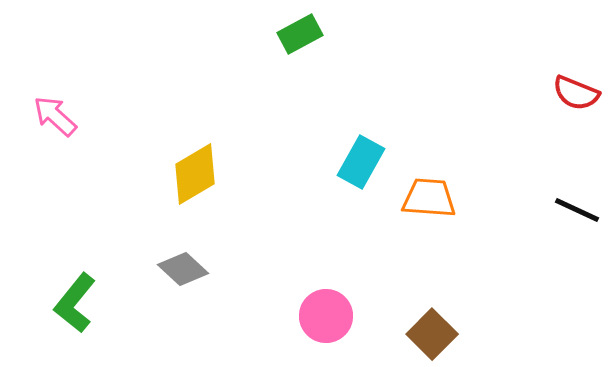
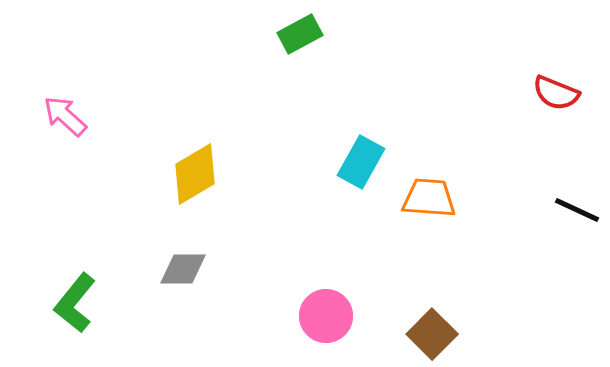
red semicircle: moved 20 px left
pink arrow: moved 10 px right
gray diamond: rotated 42 degrees counterclockwise
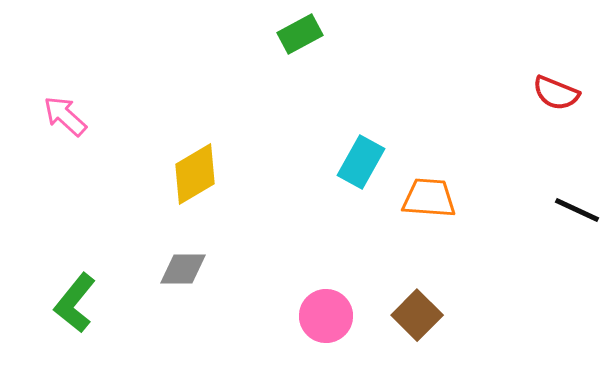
brown square: moved 15 px left, 19 px up
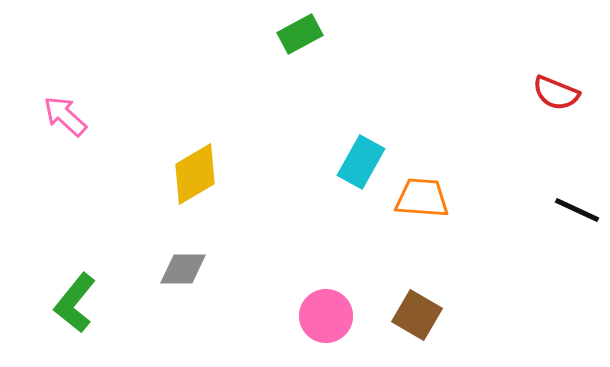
orange trapezoid: moved 7 px left
brown square: rotated 15 degrees counterclockwise
